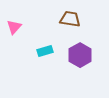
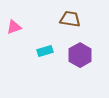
pink triangle: rotated 28 degrees clockwise
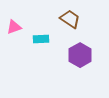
brown trapezoid: rotated 25 degrees clockwise
cyan rectangle: moved 4 px left, 12 px up; rotated 14 degrees clockwise
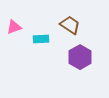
brown trapezoid: moved 6 px down
purple hexagon: moved 2 px down
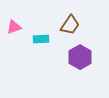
brown trapezoid: rotated 90 degrees clockwise
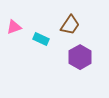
cyan rectangle: rotated 28 degrees clockwise
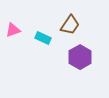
pink triangle: moved 1 px left, 3 px down
cyan rectangle: moved 2 px right, 1 px up
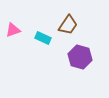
brown trapezoid: moved 2 px left
purple hexagon: rotated 15 degrees counterclockwise
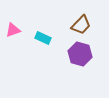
brown trapezoid: moved 13 px right; rotated 10 degrees clockwise
purple hexagon: moved 3 px up
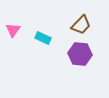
pink triangle: rotated 35 degrees counterclockwise
purple hexagon: rotated 10 degrees counterclockwise
